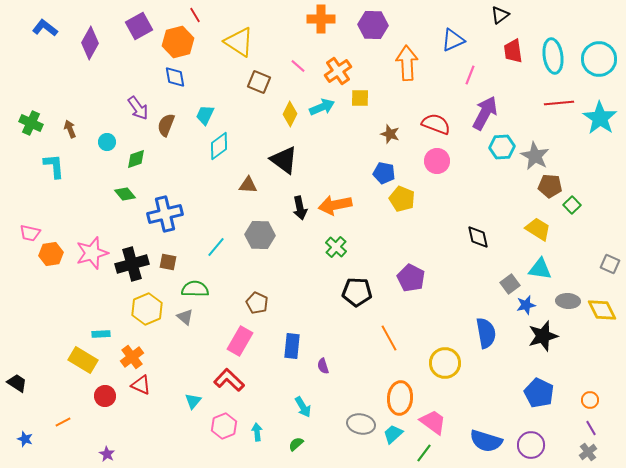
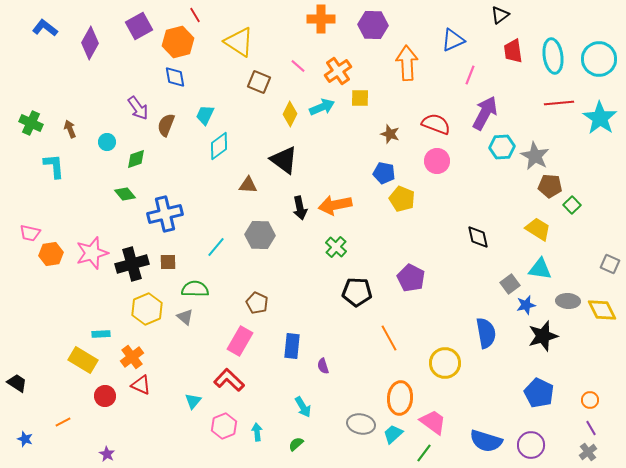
brown square at (168, 262): rotated 12 degrees counterclockwise
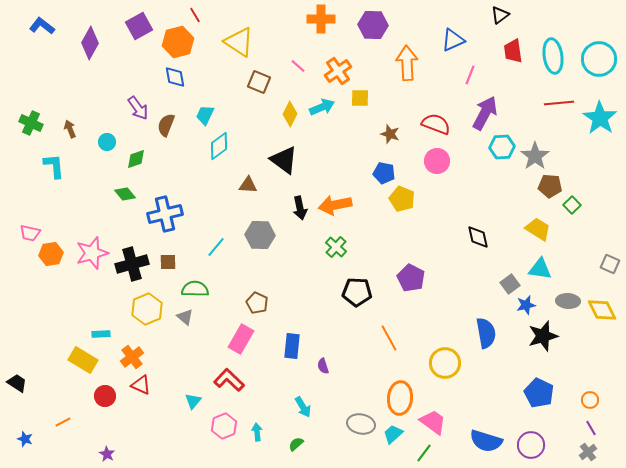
blue L-shape at (45, 28): moved 3 px left, 2 px up
gray star at (535, 156): rotated 8 degrees clockwise
pink rectangle at (240, 341): moved 1 px right, 2 px up
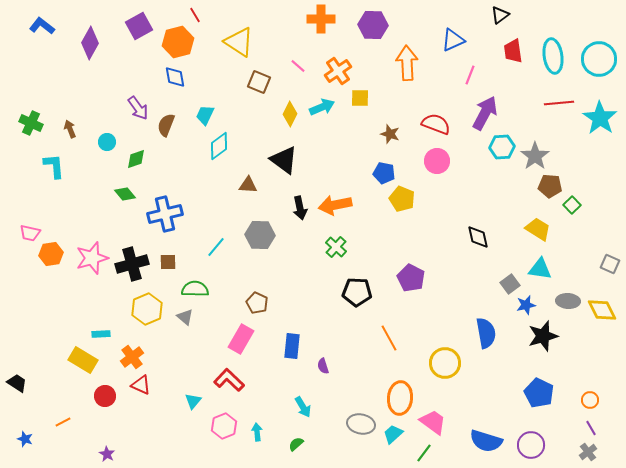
pink star at (92, 253): moved 5 px down
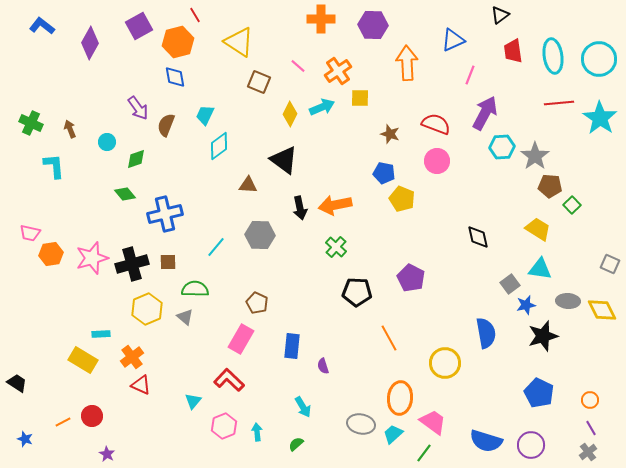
red circle at (105, 396): moved 13 px left, 20 px down
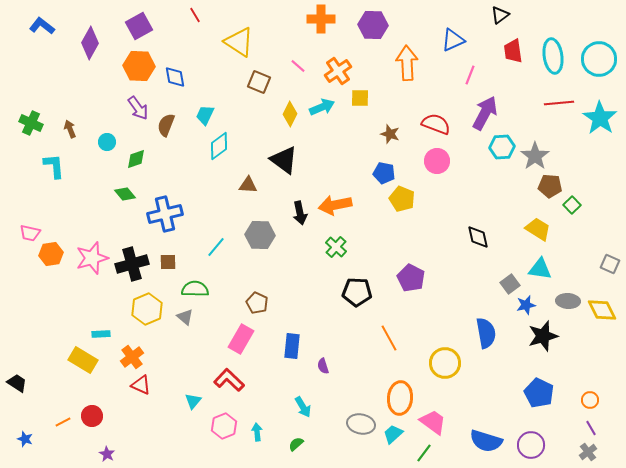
orange hexagon at (178, 42): moved 39 px left, 24 px down; rotated 16 degrees clockwise
black arrow at (300, 208): moved 5 px down
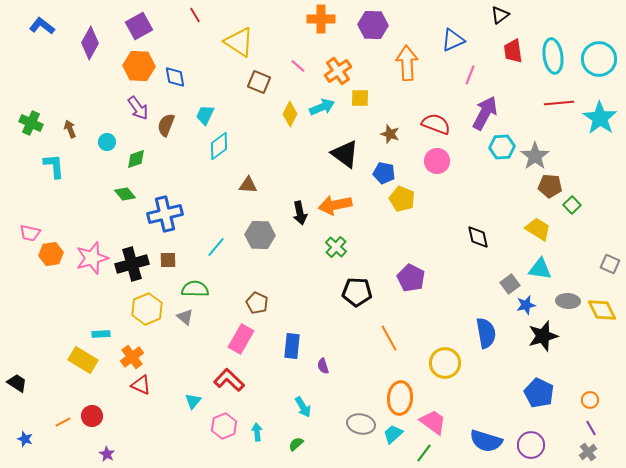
black triangle at (284, 160): moved 61 px right, 6 px up
brown square at (168, 262): moved 2 px up
